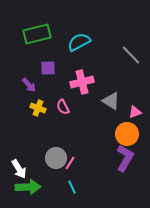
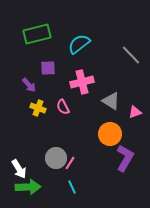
cyan semicircle: moved 2 px down; rotated 10 degrees counterclockwise
orange circle: moved 17 px left
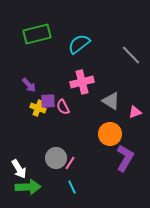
purple square: moved 33 px down
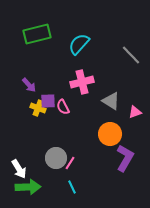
cyan semicircle: rotated 10 degrees counterclockwise
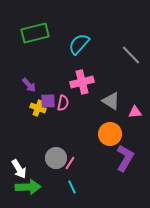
green rectangle: moved 2 px left, 1 px up
pink semicircle: moved 4 px up; rotated 140 degrees counterclockwise
pink triangle: rotated 16 degrees clockwise
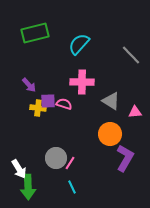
pink cross: rotated 15 degrees clockwise
pink semicircle: moved 1 px right, 1 px down; rotated 84 degrees counterclockwise
yellow cross: rotated 14 degrees counterclockwise
green arrow: rotated 90 degrees clockwise
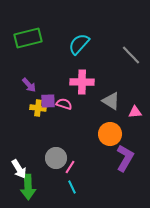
green rectangle: moved 7 px left, 5 px down
pink line: moved 4 px down
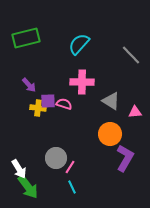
green rectangle: moved 2 px left
green arrow: rotated 35 degrees counterclockwise
